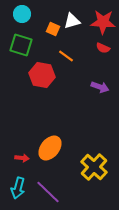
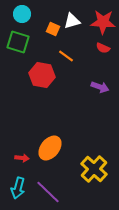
green square: moved 3 px left, 3 px up
yellow cross: moved 2 px down
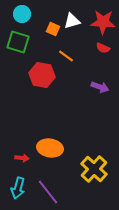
orange ellipse: rotated 60 degrees clockwise
purple line: rotated 8 degrees clockwise
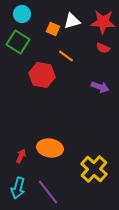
green square: rotated 15 degrees clockwise
red arrow: moved 1 px left, 2 px up; rotated 72 degrees counterclockwise
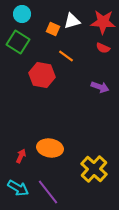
cyan arrow: rotated 75 degrees counterclockwise
